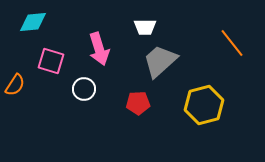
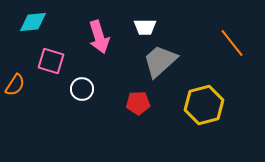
pink arrow: moved 12 px up
white circle: moved 2 px left
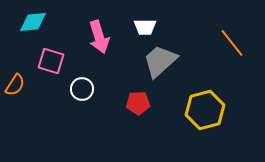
yellow hexagon: moved 1 px right, 5 px down
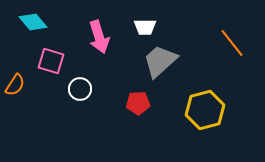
cyan diamond: rotated 56 degrees clockwise
white circle: moved 2 px left
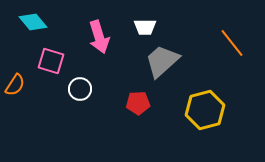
gray trapezoid: moved 2 px right
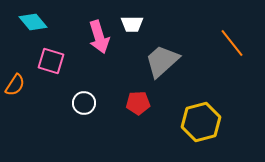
white trapezoid: moved 13 px left, 3 px up
white circle: moved 4 px right, 14 px down
yellow hexagon: moved 4 px left, 12 px down
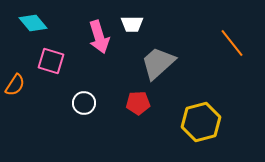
cyan diamond: moved 1 px down
gray trapezoid: moved 4 px left, 2 px down
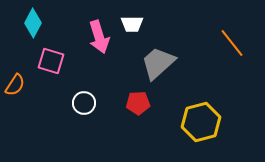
cyan diamond: rotated 68 degrees clockwise
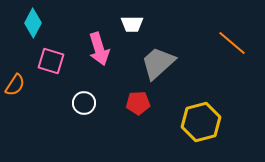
pink arrow: moved 12 px down
orange line: rotated 12 degrees counterclockwise
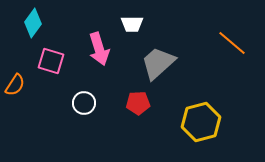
cyan diamond: rotated 8 degrees clockwise
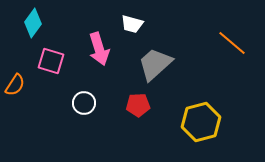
white trapezoid: rotated 15 degrees clockwise
gray trapezoid: moved 3 px left, 1 px down
red pentagon: moved 2 px down
